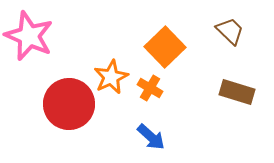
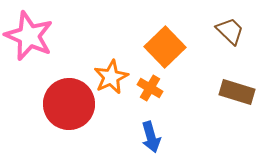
blue arrow: rotated 32 degrees clockwise
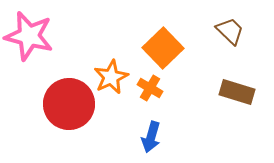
pink star: rotated 9 degrees counterclockwise
orange square: moved 2 px left, 1 px down
blue arrow: rotated 32 degrees clockwise
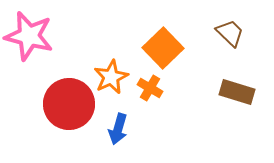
brown trapezoid: moved 2 px down
blue arrow: moved 33 px left, 8 px up
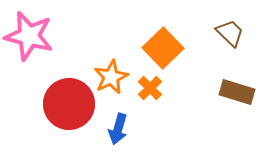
orange cross: rotated 15 degrees clockwise
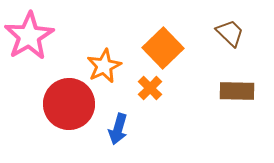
pink star: rotated 27 degrees clockwise
orange star: moved 7 px left, 11 px up
brown rectangle: moved 1 px up; rotated 16 degrees counterclockwise
